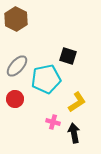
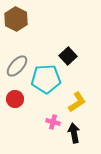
black square: rotated 30 degrees clockwise
cyan pentagon: rotated 8 degrees clockwise
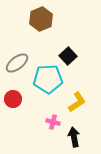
brown hexagon: moved 25 px right; rotated 10 degrees clockwise
gray ellipse: moved 3 px up; rotated 10 degrees clockwise
cyan pentagon: moved 2 px right
red circle: moved 2 px left
black arrow: moved 4 px down
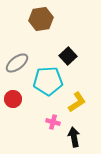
brown hexagon: rotated 15 degrees clockwise
cyan pentagon: moved 2 px down
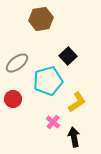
cyan pentagon: rotated 12 degrees counterclockwise
pink cross: rotated 24 degrees clockwise
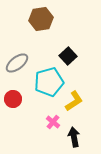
cyan pentagon: moved 1 px right, 1 px down
yellow L-shape: moved 3 px left, 1 px up
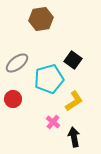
black square: moved 5 px right, 4 px down; rotated 12 degrees counterclockwise
cyan pentagon: moved 3 px up
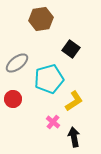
black square: moved 2 px left, 11 px up
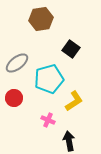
red circle: moved 1 px right, 1 px up
pink cross: moved 5 px left, 2 px up; rotated 16 degrees counterclockwise
black arrow: moved 5 px left, 4 px down
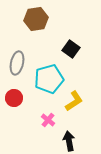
brown hexagon: moved 5 px left
gray ellipse: rotated 40 degrees counterclockwise
pink cross: rotated 16 degrees clockwise
